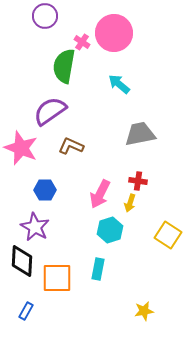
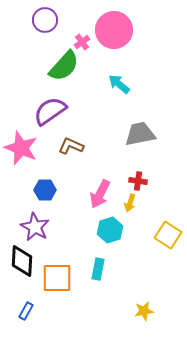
purple circle: moved 4 px down
pink circle: moved 3 px up
pink cross: rotated 21 degrees clockwise
green semicircle: rotated 148 degrees counterclockwise
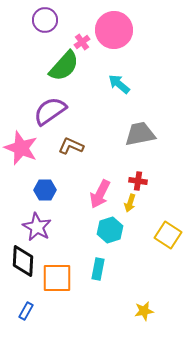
purple star: moved 2 px right
black diamond: moved 1 px right
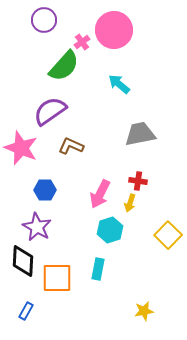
purple circle: moved 1 px left
yellow square: rotated 12 degrees clockwise
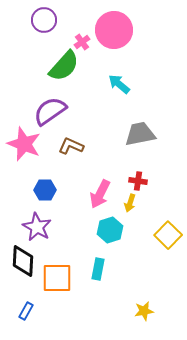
pink star: moved 3 px right, 4 px up
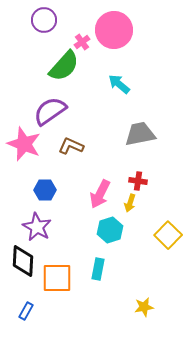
yellow star: moved 4 px up
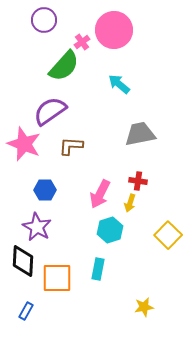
brown L-shape: rotated 20 degrees counterclockwise
